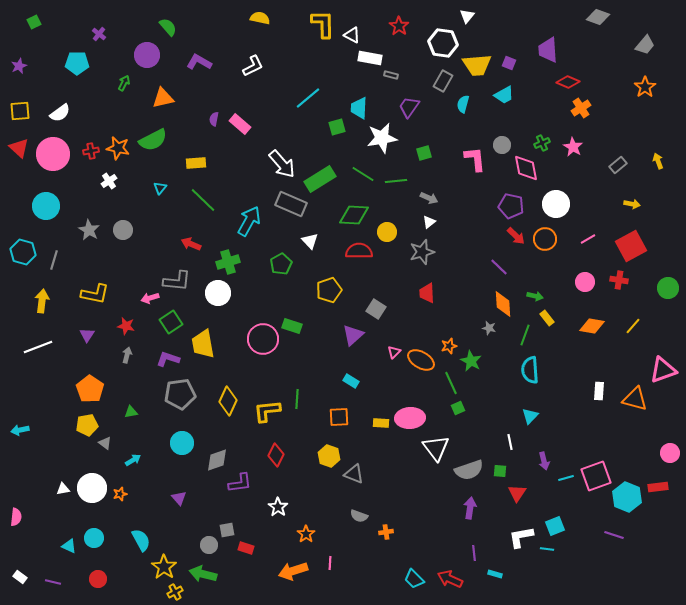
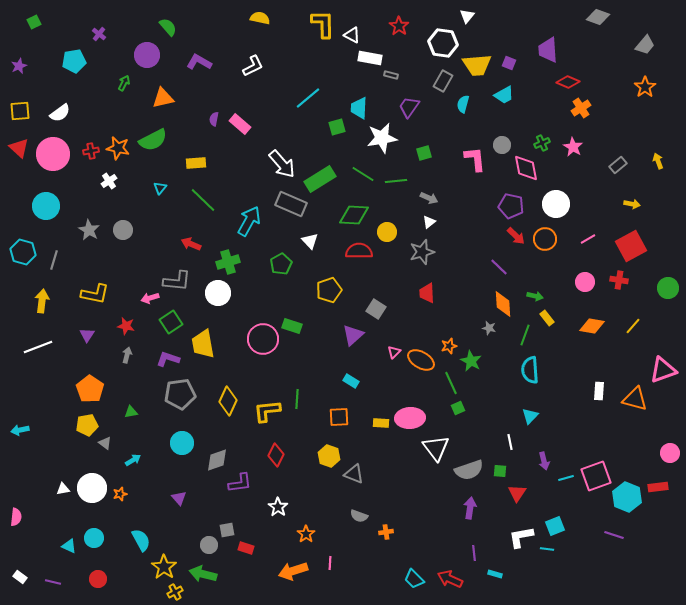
cyan pentagon at (77, 63): moved 3 px left, 2 px up; rotated 10 degrees counterclockwise
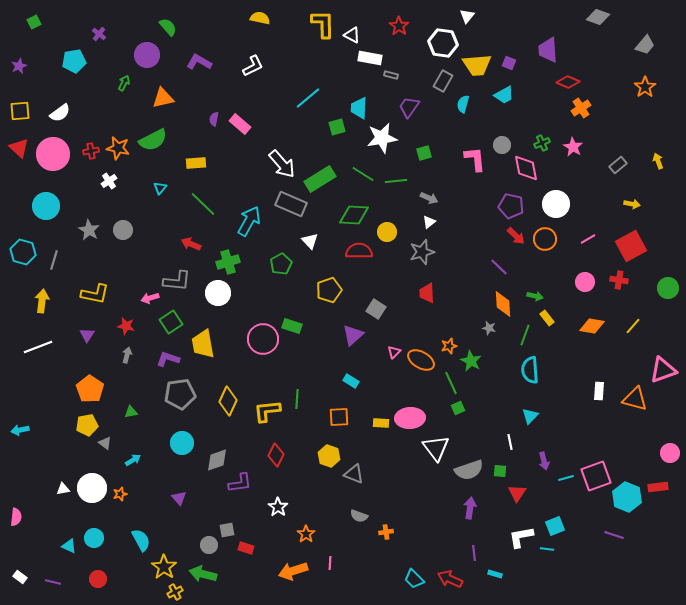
green line at (203, 200): moved 4 px down
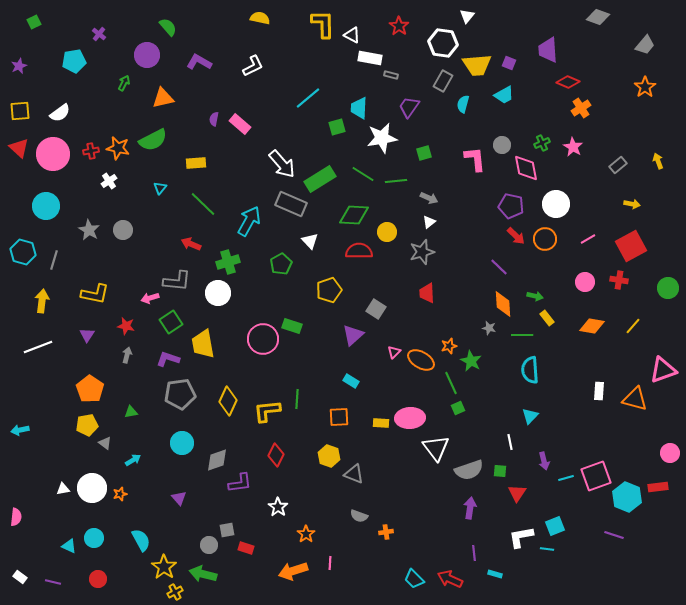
green line at (525, 335): moved 3 px left; rotated 70 degrees clockwise
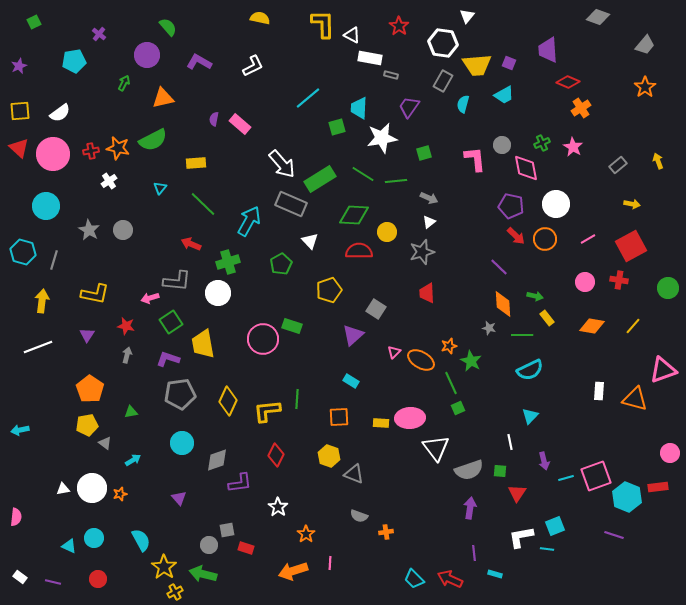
cyan semicircle at (530, 370): rotated 112 degrees counterclockwise
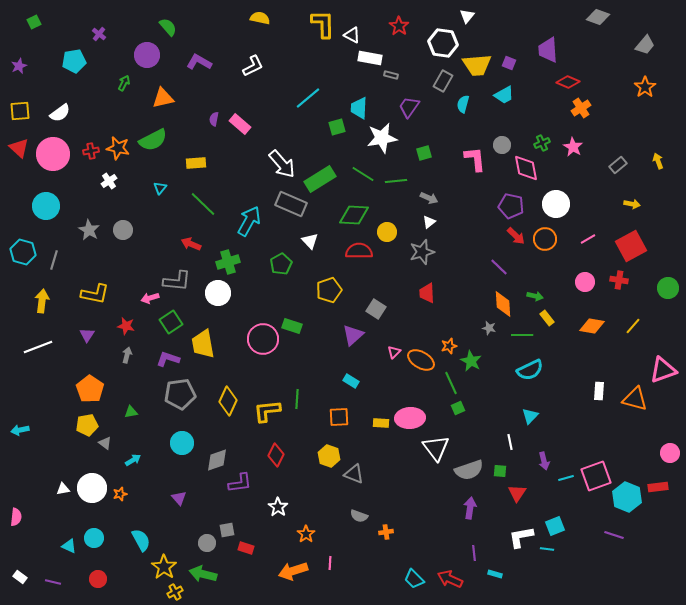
gray circle at (209, 545): moved 2 px left, 2 px up
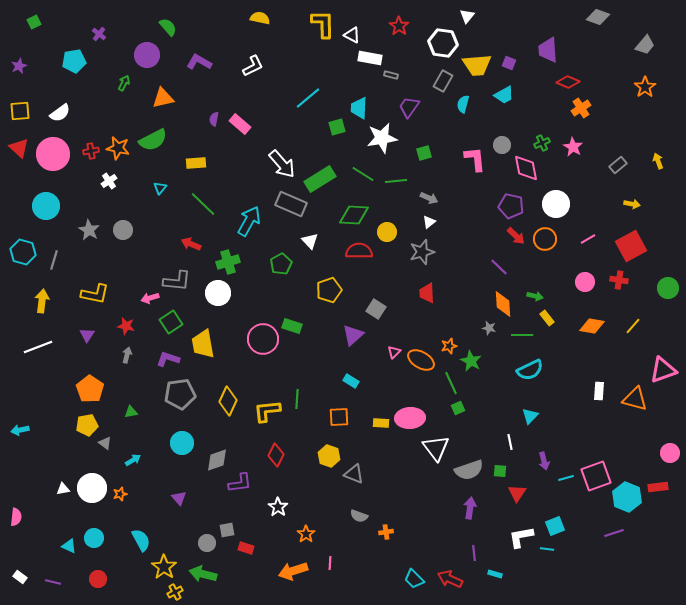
purple line at (614, 535): moved 2 px up; rotated 36 degrees counterclockwise
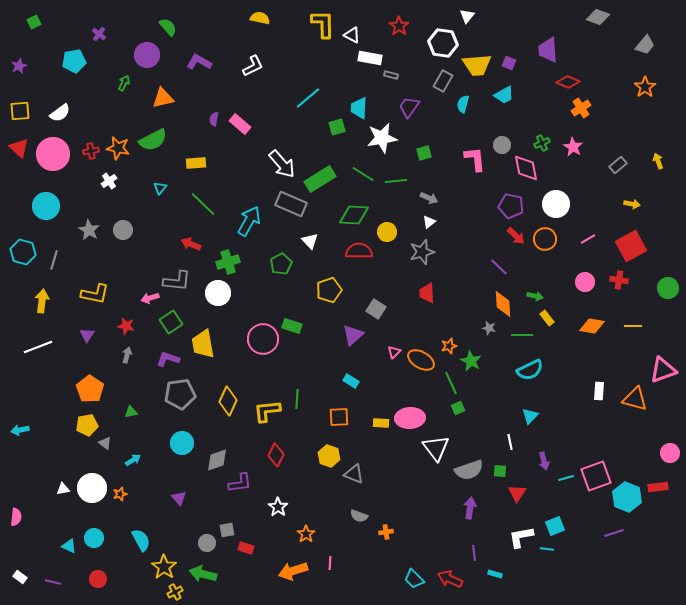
yellow line at (633, 326): rotated 48 degrees clockwise
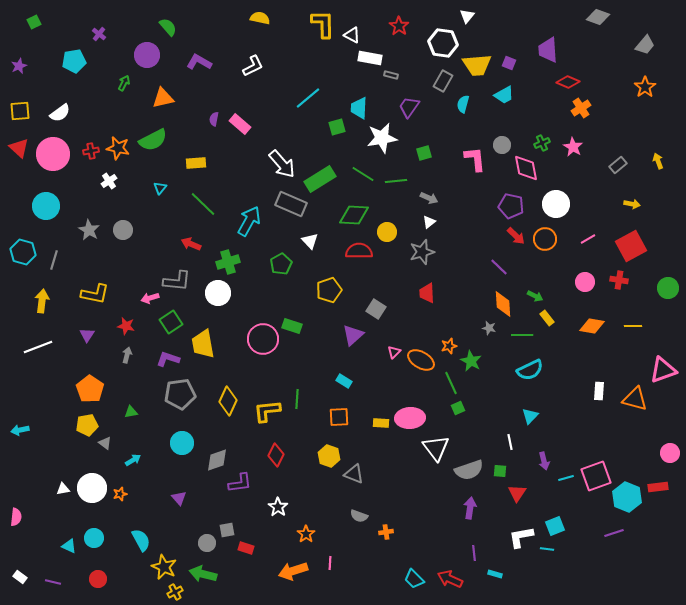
green arrow at (535, 296): rotated 14 degrees clockwise
cyan rectangle at (351, 381): moved 7 px left
yellow star at (164, 567): rotated 10 degrees counterclockwise
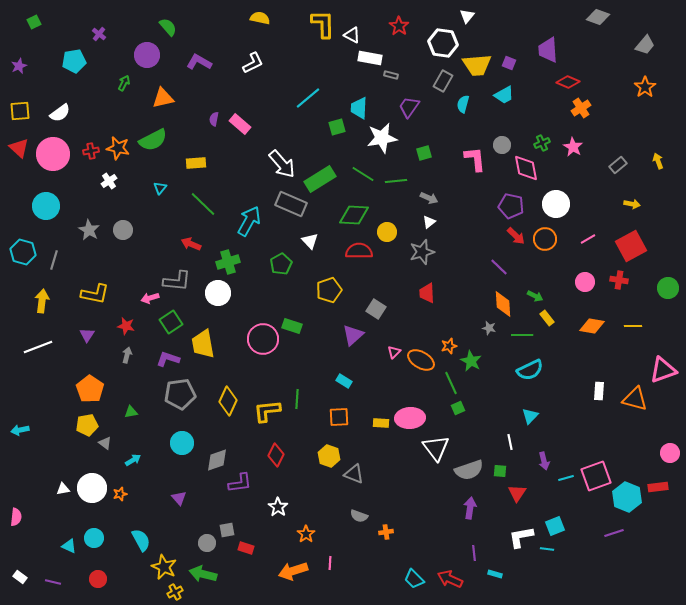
white L-shape at (253, 66): moved 3 px up
